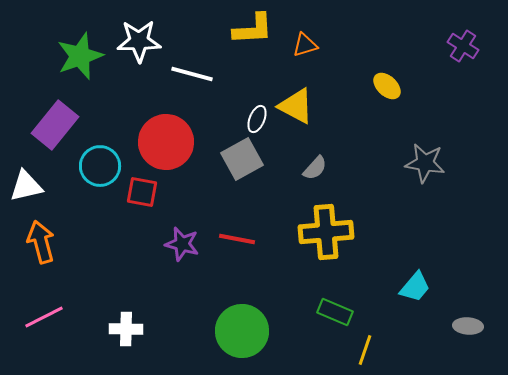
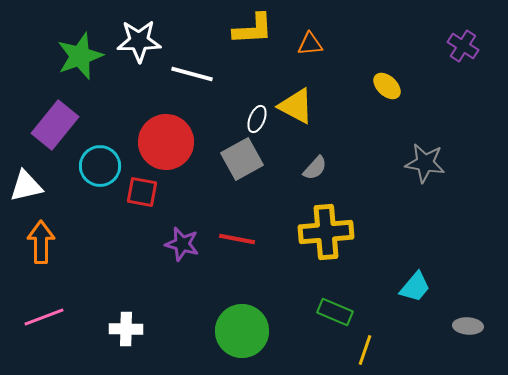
orange triangle: moved 5 px right, 1 px up; rotated 12 degrees clockwise
orange arrow: rotated 15 degrees clockwise
pink line: rotated 6 degrees clockwise
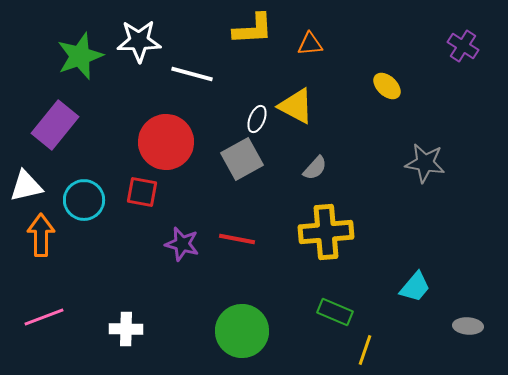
cyan circle: moved 16 px left, 34 px down
orange arrow: moved 7 px up
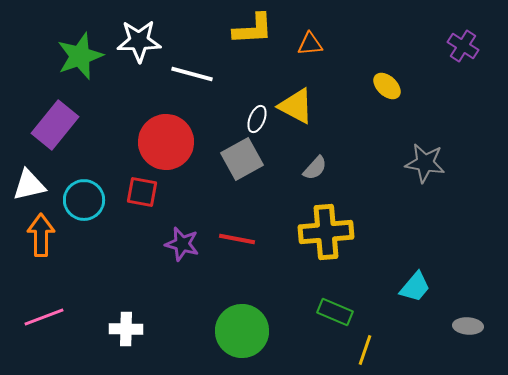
white triangle: moved 3 px right, 1 px up
